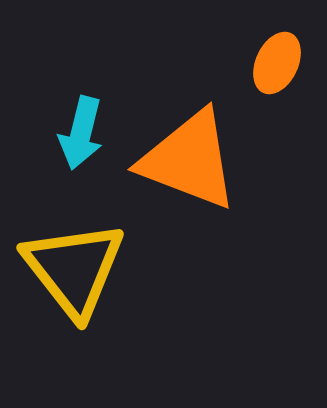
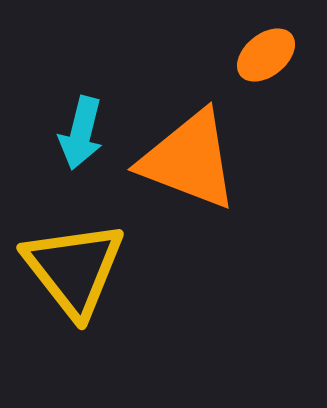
orange ellipse: moved 11 px left, 8 px up; rotated 26 degrees clockwise
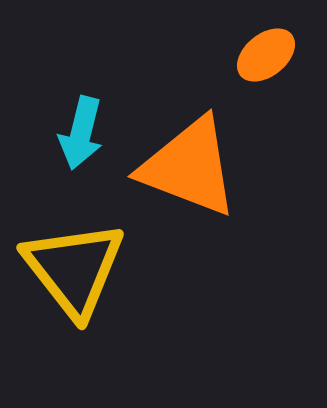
orange triangle: moved 7 px down
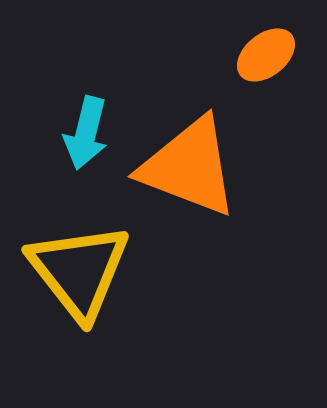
cyan arrow: moved 5 px right
yellow triangle: moved 5 px right, 2 px down
